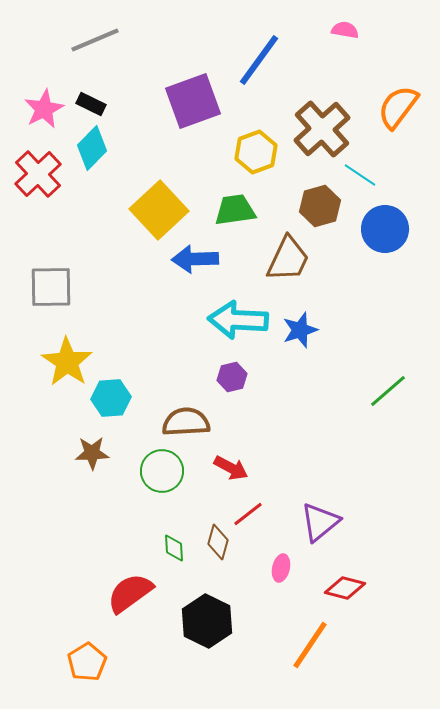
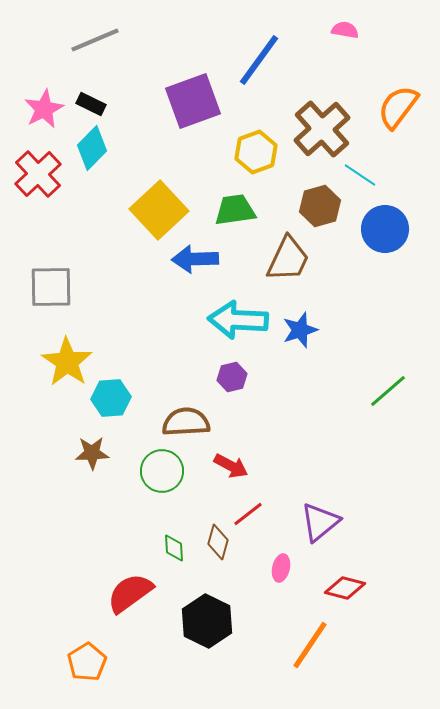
red arrow: moved 2 px up
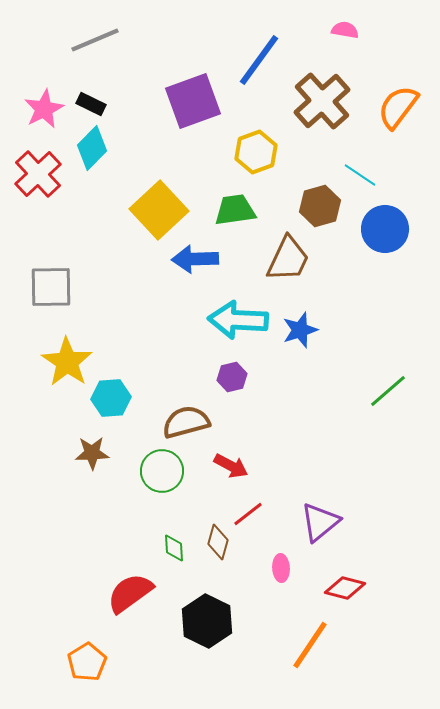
brown cross: moved 28 px up
brown semicircle: rotated 12 degrees counterclockwise
pink ellipse: rotated 16 degrees counterclockwise
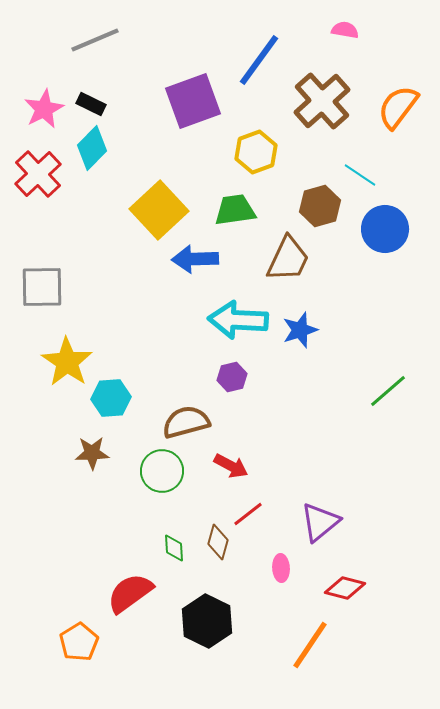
gray square: moved 9 px left
orange pentagon: moved 8 px left, 20 px up
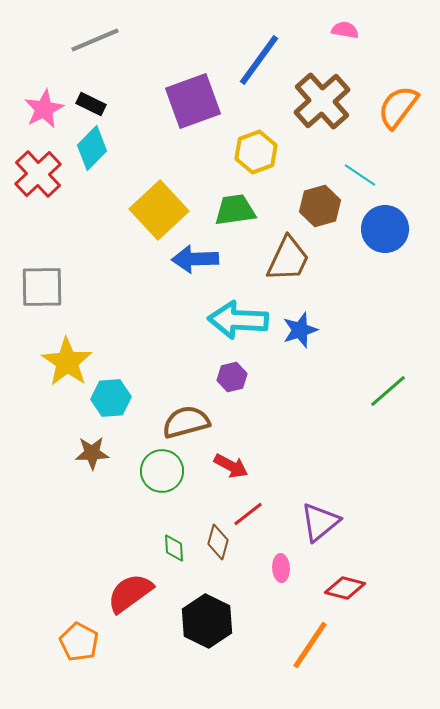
orange pentagon: rotated 12 degrees counterclockwise
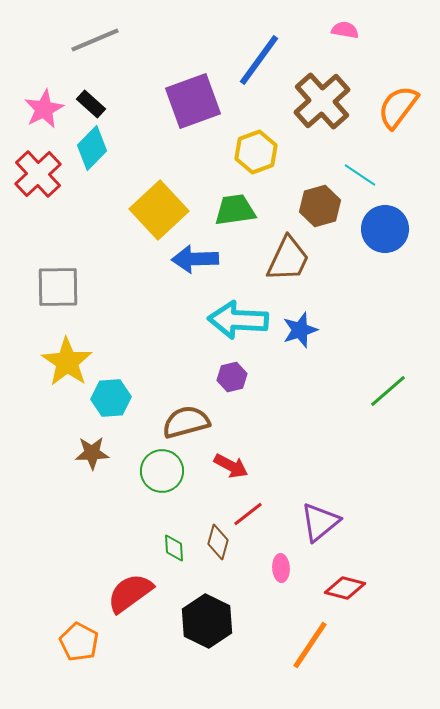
black rectangle: rotated 16 degrees clockwise
gray square: moved 16 px right
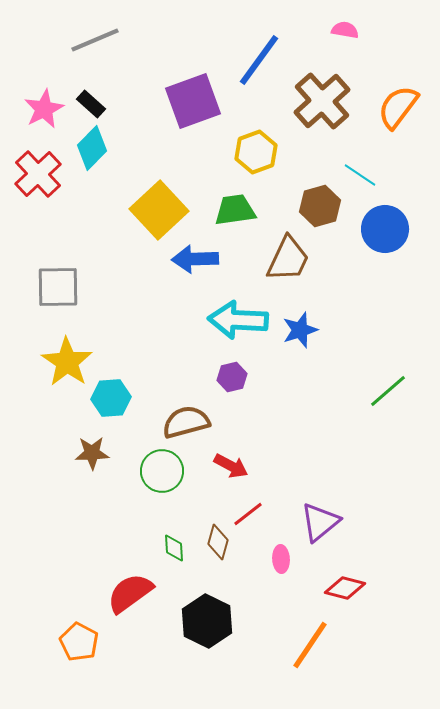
pink ellipse: moved 9 px up
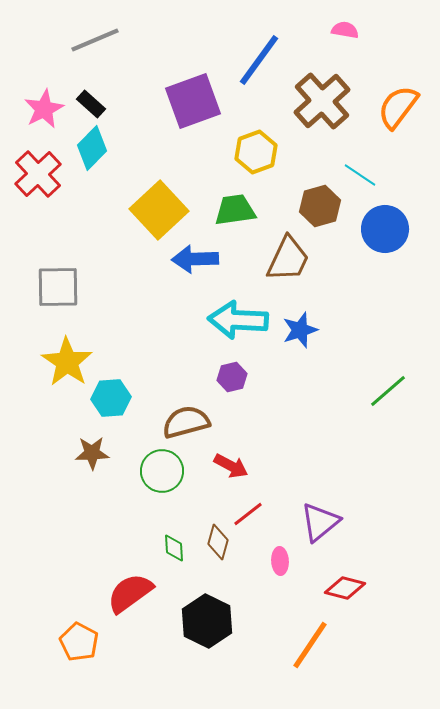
pink ellipse: moved 1 px left, 2 px down
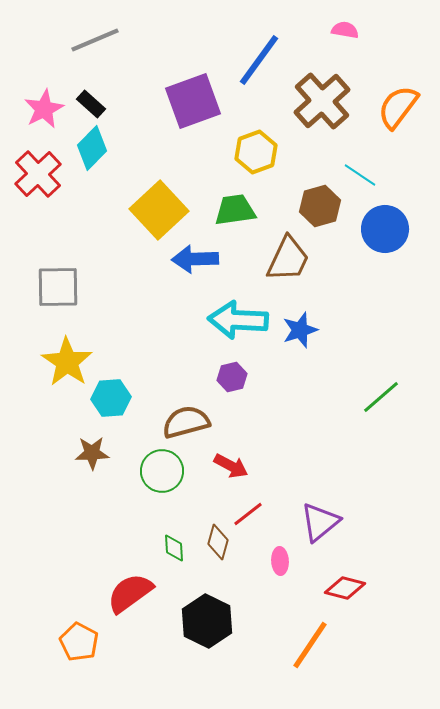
green line: moved 7 px left, 6 px down
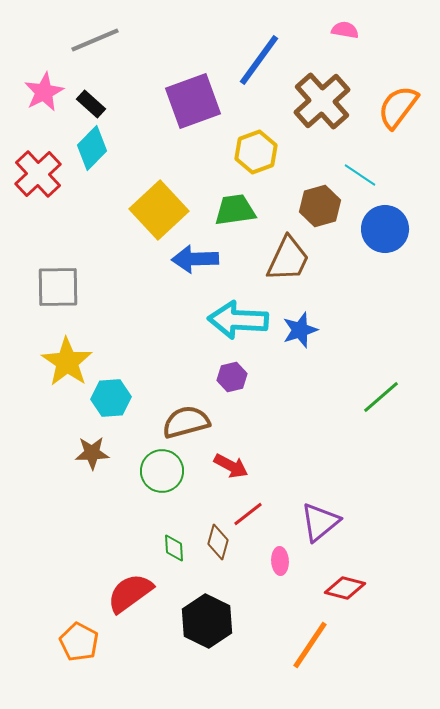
pink star: moved 17 px up
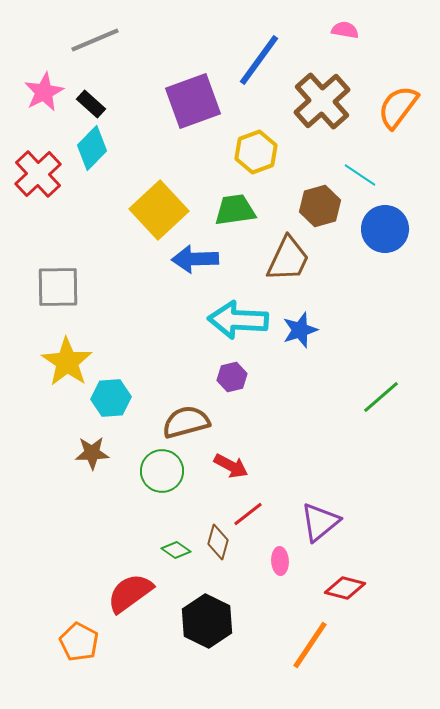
green diamond: moved 2 px right, 2 px down; rotated 52 degrees counterclockwise
